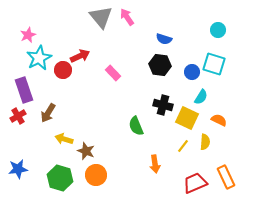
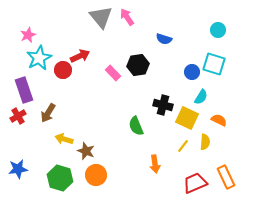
black hexagon: moved 22 px left; rotated 15 degrees counterclockwise
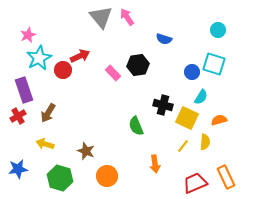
orange semicircle: rotated 42 degrees counterclockwise
yellow arrow: moved 19 px left, 5 px down
orange circle: moved 11 px right, 1 px down
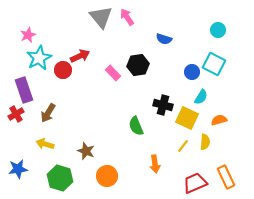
cyan square: rotated 10 degrees clockwise
red cross: moved 2 px left, 2 px up
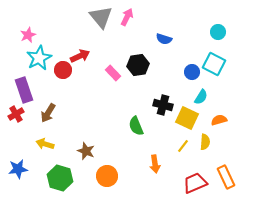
pink arrow: rotated 60 degrees clockwise
cyan circle: moved 2 px down
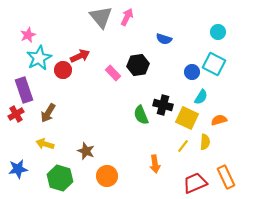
green semicircle: moved 5 px right, 11 px up
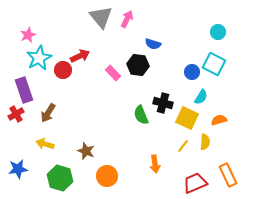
pink arrow: moved 2 px down
blue semicircle: moved 11 px left, 5 px down
black hexagon: rotated 15 degrees clockwise
black cross: moved 2 px up
orange rectangle: moved 2 px right, 2 px up
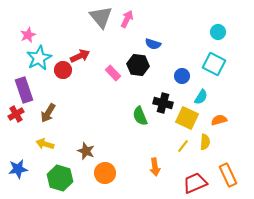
blue circle: moved 10 px left, 4 px down
green semicircle: moved 1 px left, 1 px down
orange arrow: moved 3 px down
orange circle: moved 2 px left, 3 px up
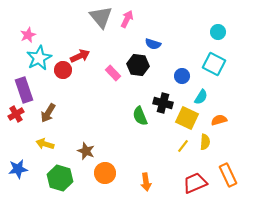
orange arrow: moved 9 px left, 15 px down
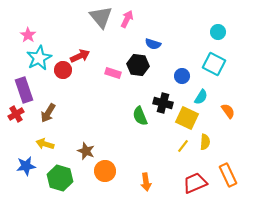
pink star: rotated 14 degrees counterclockwise
pink rectangle: rotated 28 degrees counterclockwise
orange semicircle: moved 9 px right, 9 px up; rotated 70 degrees clockwise
blue star: moved 8 px right, 3 px up
orange circle: moved 2 px up
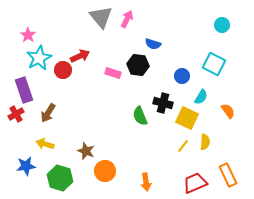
cyan circle: moved 4 px right, 7 px up
